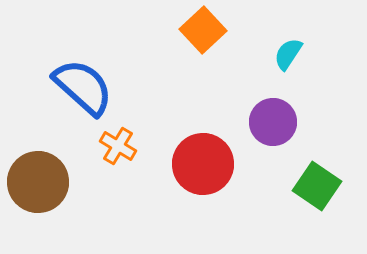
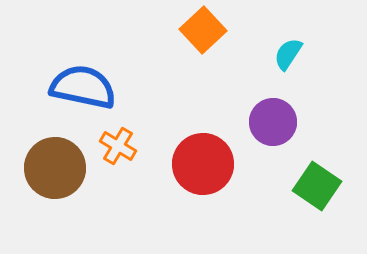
blue semicircle: rotated 30 degrees counterclockwise
brown circle: moved 17 px right, 14 px up
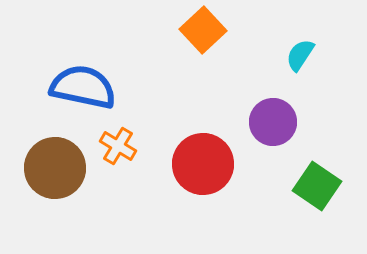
cyan semicircle: moved 12 px right, 1 px down
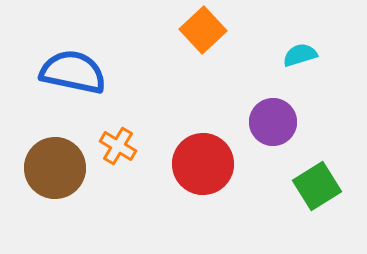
cyan semicircle: rotated 40 degrees clockwise
blue semicircle: moved 10 px left, 15 px up
green square: rotated 24 degrees clockwise
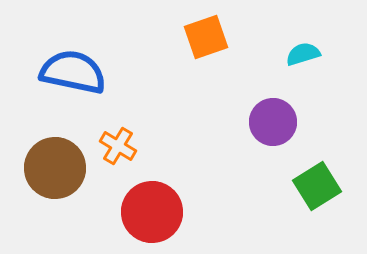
orange square: moved 3 px right, 7 px down; rotated 24 degrees clockwise
cyan semicircle: moved 3 px right, 1 px up
red circle: moved 51 px left, 48 px down
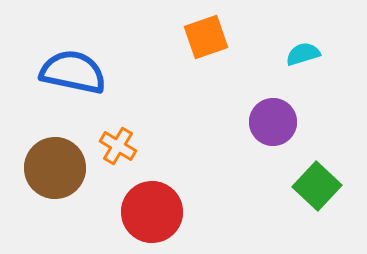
green square: rotated 15 degrees counterclockwise
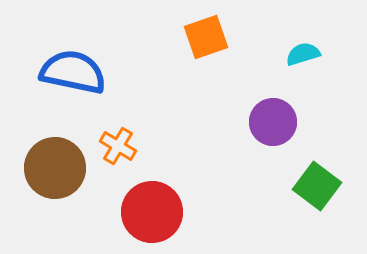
green square: rotated 6 degrees counterclockwise
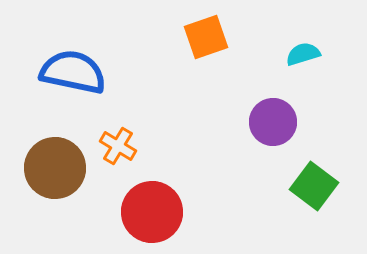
green square: moved 3 px left
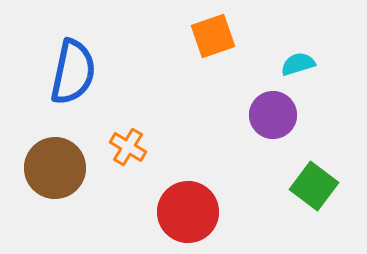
orange square: moved 7 px right, 1 px up
cyan semicircle: moved 5 px left, 10 px down
blue semicircle: rotated 90 degrees clockwise
purple circle: moved 7 px up
orange cross: moved 10 px right, 1 px down
red circle: moved 36 px right
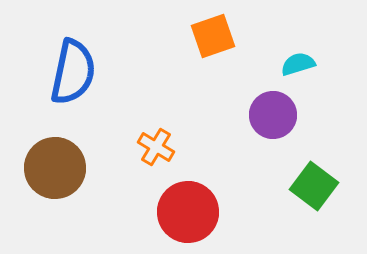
orange cross: moved 28 px right
